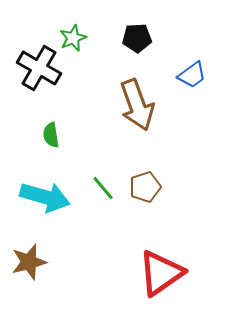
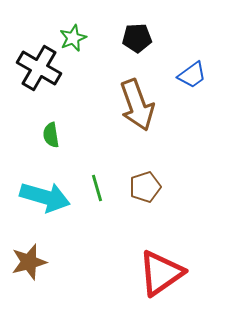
green line: moved 6 px left; rotated 24 degrees clockwise
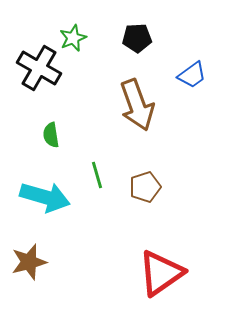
green line: moved 13 px up
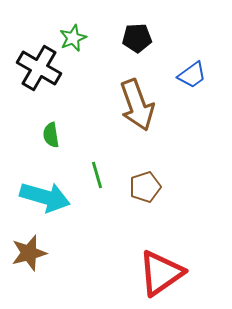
brown star: moved 9 px up
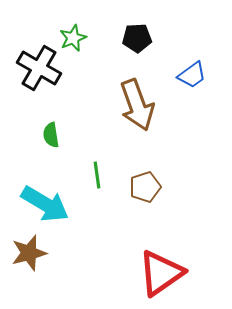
green line: rotated 8 degrees clockwise
cyan arrow: moved 7 px down; rotated 15 degrees clockwise
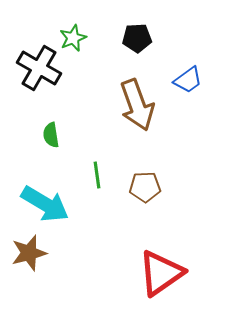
blue trapezoid: moved 4 px left, 5 px down
brown pentagon: rotated 16 degrees clockwise
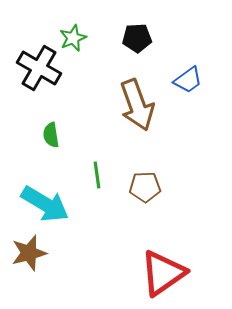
red triangle: moved 2 px right
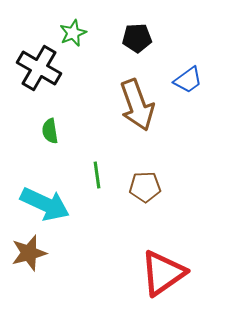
green star: moved 5 px up
green semicircle: moved 1 px left, 4 px up
cyan arrow: rotated 6 degrees counterclockwise
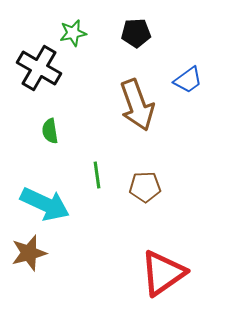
green star: rotated 12 degrees clockwise
black pentagon: moved 1 px left, 5 px up
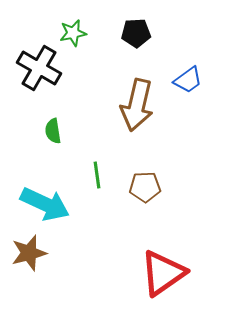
brown arrow: rotated 33 degrees clockwise
green semicircle: moved 3 px right
